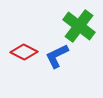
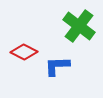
blue L-shape: moved 10 px down; rotated 24 degrees clockwise
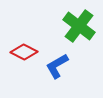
blue L-shape: rotated 28 degrees counterclockwise
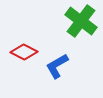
green cross: moved 2 px right, 5 px up
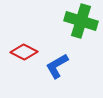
green cross: rotated 20 degrees counterclockwise
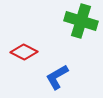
blue L-shape: moved 11 px down
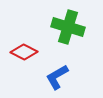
green cross: moved 13 px left, 6 px down
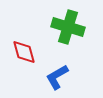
red diamond: rotated 48 degrees clockwise
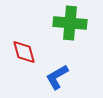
green cross: moved 2 px right, 4 px up; rotated 12 degrees counterclockwise
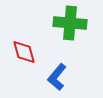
blue L-shape: rotated 20 degrees counterclockwise
